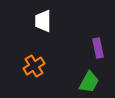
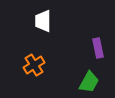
orange cross: moved 1 px up
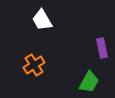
white trapezoid: moved 1 px left, 1 px up; rotated 30 degrees counterclockwise
purple rectangle: moved 4 px right
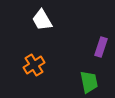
purple rectangle: moved 1 px left, 1 px up; rotated 30 degrees clockwise
green trapezoid: rotated 40 degrees counterclockwise
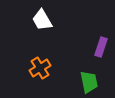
orange cross: moved 6 px right, 3 px down
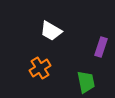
white trapezoid: moved 9 px right, 11 px down; rotated 30 degrees counterclockwise
green trapezoid: moved 3 px left
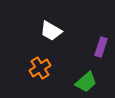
green trapezoid: rotated 60 degrees clockwise
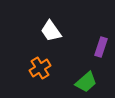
white trapezoid: rotated 25 degrees clockwise
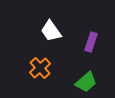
purple rectangle: moved 10 px left, 5 px up
orange cross: rotated 10 degrees counterclockwise
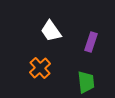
green trapezoid: rotated 55 degrees counterclockwise
